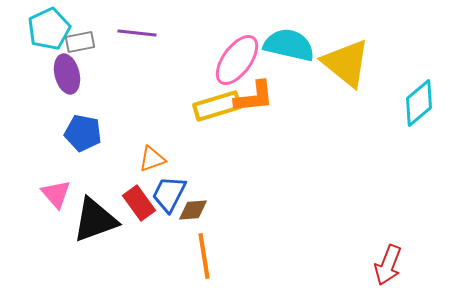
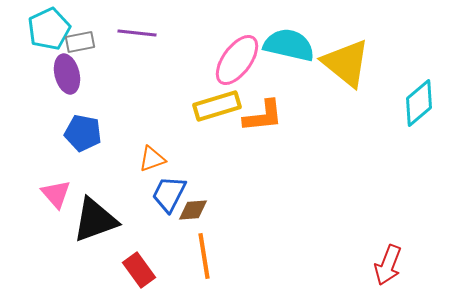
orange L-shape: moved 9 px right, 19 px down
red rectangle: moved 67 px down
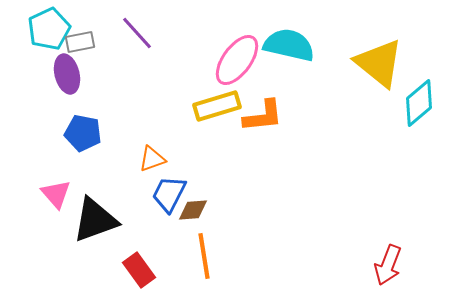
purple line: rotated 42 degrees clockwise
yellow triangle: moved 33 px right
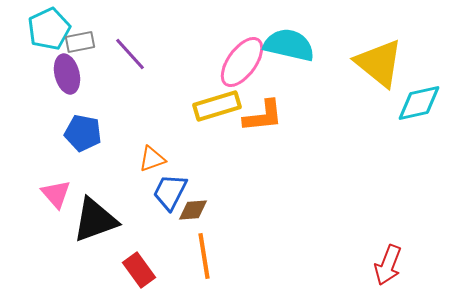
purple line: moved 7 px left, 21 px down
pink ellipse: moved 5 px right, 2 px down
cyan diamond: rotated 27 degrees clockwise
blue trapezoid: moved 1 px right, 2 px up
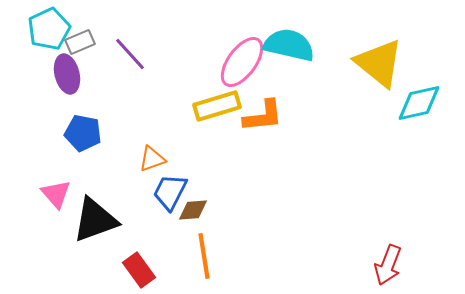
gray rectangle: rotated 12 degrees counterclockwise
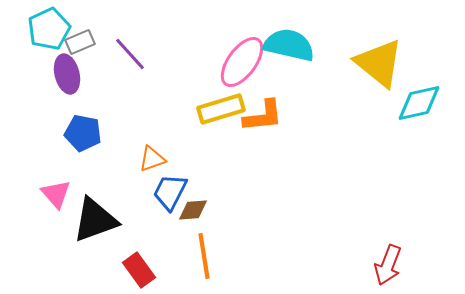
yellow rectangle: moved 4 px right, 3 px down
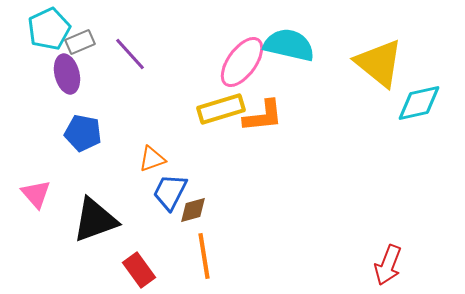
pink triangle: moved 20 px left
brown diamond: rotated 12 degrees counterclockwise
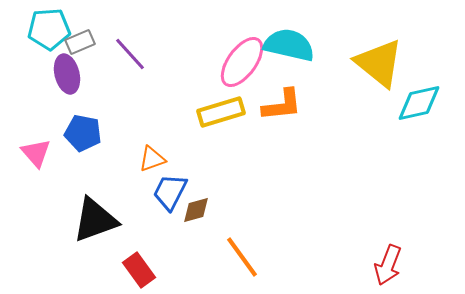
cyan pentagon: rotated 21 degrees clockwise
yellow rectangle: moved 3 px down
orange L-shape: moved 19 px right, 11 px up
pink triangle: moved 41 px up
brown diamond: moved 3 px right
orange line: moved 38 px right, 1 px down; rotated 27 degrees counterclockwise
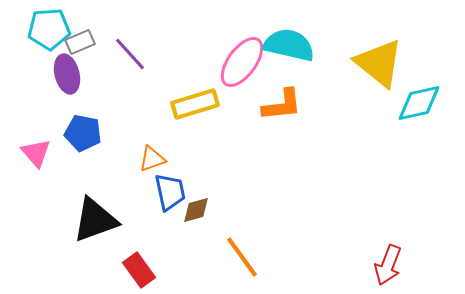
yellow rectangle: moved 26 px left, 8 px up
blue trapezoid: rotated 141 degrees clockwise
